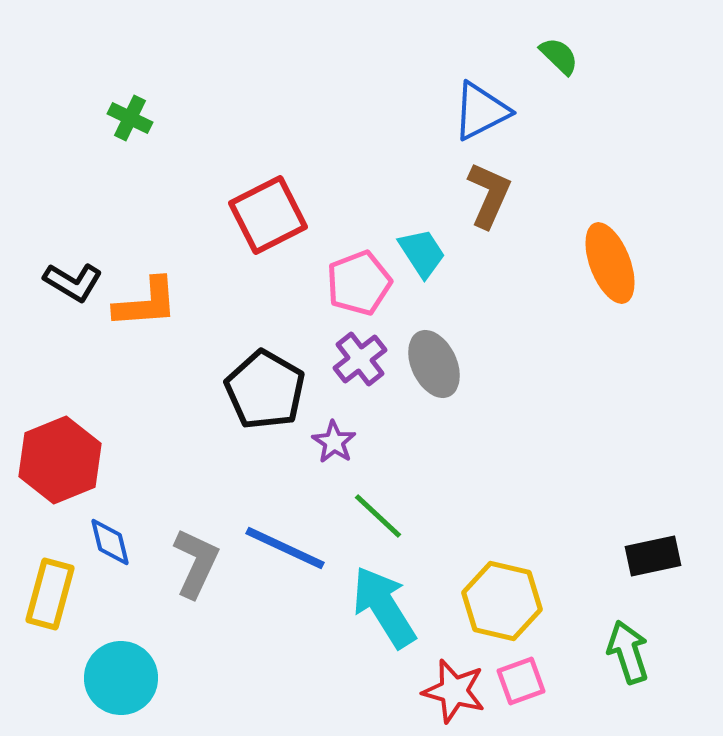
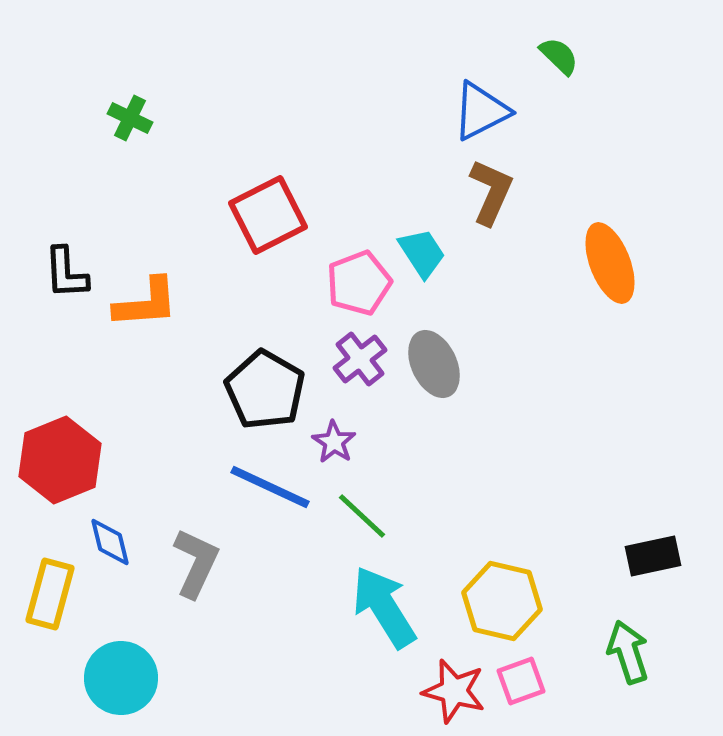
brown L-shape: moved 2 px right, 3 px up
black L-shape: moved 7 px left, 9 px up; rotated 56 degrees clockwise
green line: moved 16 px left
blue line: moved 15 px left, 61 px up
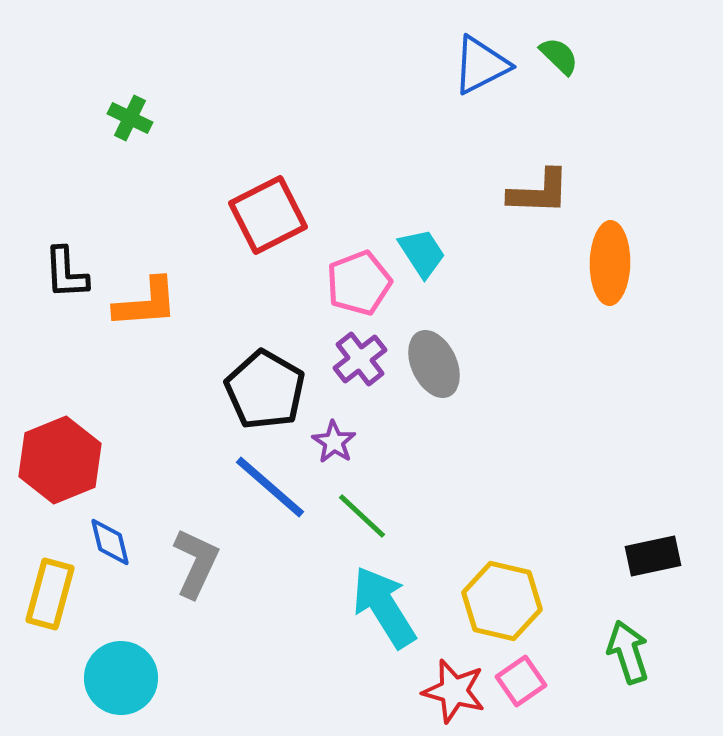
blue triangle: moved 46 px up
brown L-shape: moved 48 px right; rotated 68 degrees clockwise
orange ellipse: rotated 22 degrees clockwise
blue line: rotated 16 degrees clockwise
pink square: rotated 15 degrees counterclockwise
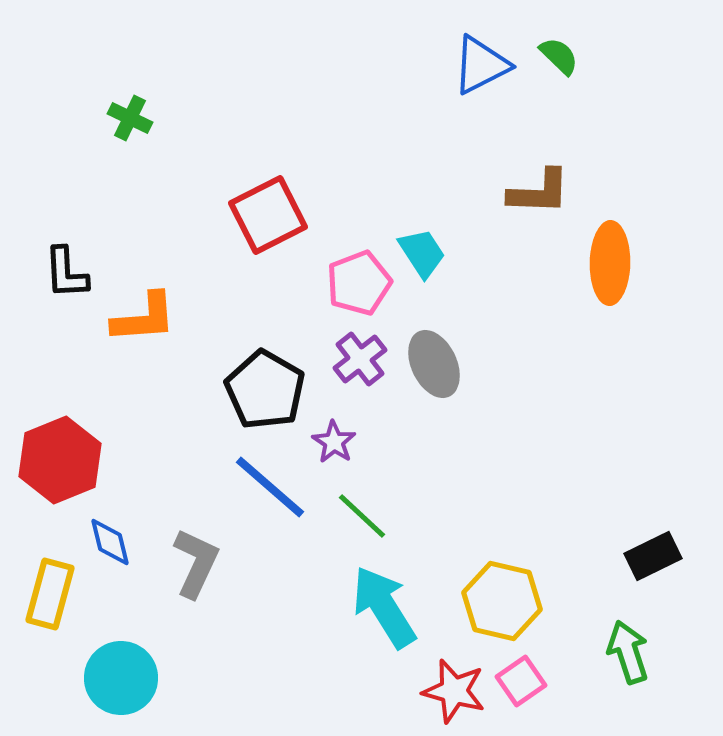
orange L-shape: moved 2 px left, 15 px down
black rectangle: rotated 14 degrees counterclockwise
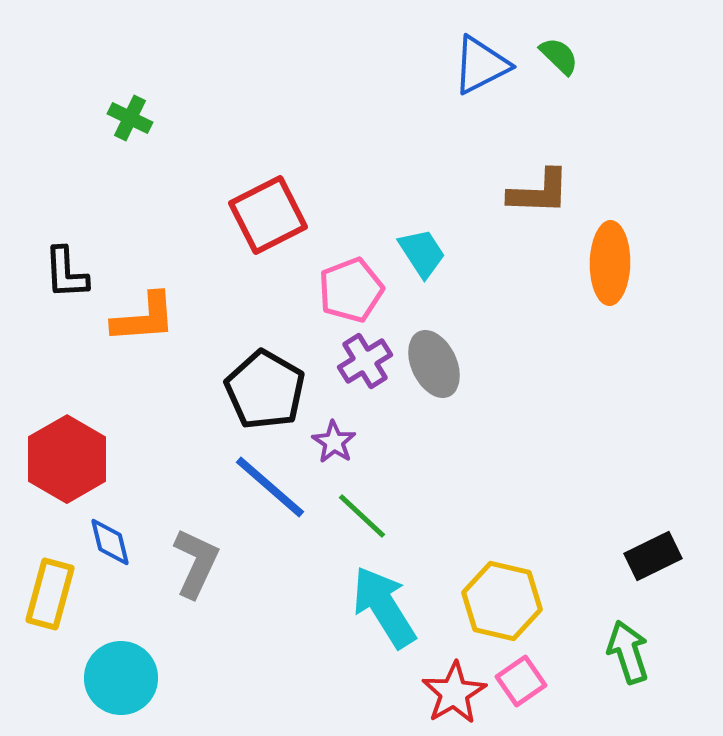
pink pentagon: moved 8 px left, 7 px down
purple cross: moved 5 px right, 2 px down; rotated 6 degrees clockwise
red hexagon: moved 7 px right, 1 px up; rotated 8 degrees counterclockwise
red star: moved 2 px down; rotated 26 degrees clockwise
